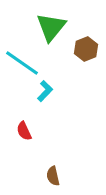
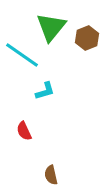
brown hexagon: moved 1 px right, 11 px up
cyan line: moved 8 px up
cyan L-shape: rotated 30 degrees clockwise
brown semicircle: moved 2 px left, 1 px up
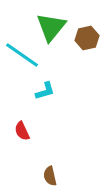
brown hexagon: rotated 10 degrees clockwise
red semicircle: moved 2 px left
brown semicircle: moved 1 px left, 1 px down
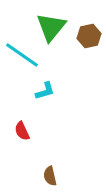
brown hexagon: moved 2 px right, 2 px up
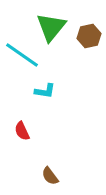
cyan L-shape: rotated 25 degrees clockwise
brown semicircle: rotated 24 degrees counterclockwise
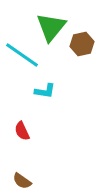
brown hexagon: moved 7 px left, 8 px down
brown semicircle: moved 28 px left, 5 px down; rotated 18 degrees counterclockwise
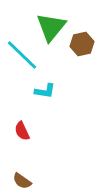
cyan line: rotated 9 degrees clockwise
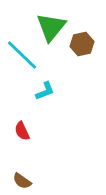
cyan L-shape: rotated 30 degrees counterclockwise
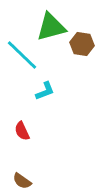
green triangle: rotated 36 degrees clockwise
brown hexagon: rotated 20 degrees clockwise
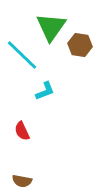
green triangle: rotated 40 degrees counterclockwise
brown hexagon: moved 2 px left, 1 px down
brown semicircle: rotated 24 degrees counterclockwise
